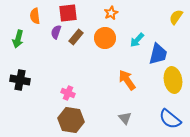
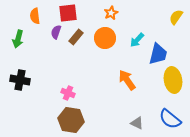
gray triangle: moved 12 px right, 5 px down; rotated 24 degrees counterclockwise
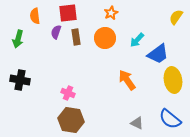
brown rectangle: rotated 49 degrees counterclockwise
blue trapezoid: rotated 40 degrees clockwise
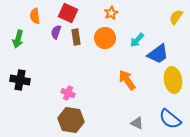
red square: rotated 30 degrees clockwise
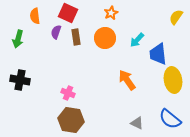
blue trapezoid: rotated 120 degrees clockwise
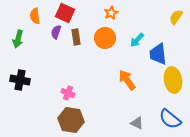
red square: moved 3 px left
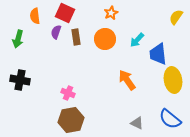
orange circle: moved 1 px down
brown hexagon: rotated 20 degrees counterclockwise
